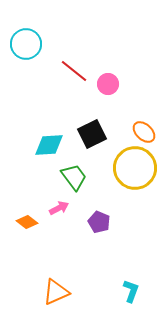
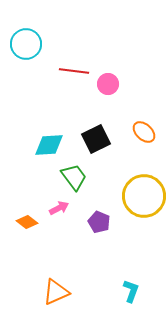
red line: rotated 32 degrees counterclockwise
black square: moved 4 px right, 5 px down
yellow circle: moved 9 px right, 28 px down
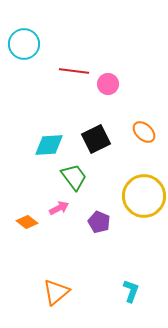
cyan circle: moved 2 px left
orange triangle: rotated 16 degrees counterclockwise
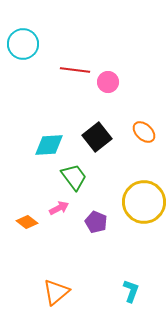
cyan circle: moved 1 px left
red line: moved 1 px right, 1 px up
pink circle: moved 2 px up
black square: moved 1 px right, 2 px up; rotated 12 degrees counterclockwise
yellow circle: moved 6 px down
purple pentagon: moved 3 px left
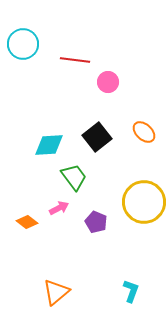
red line: moved 10 px up
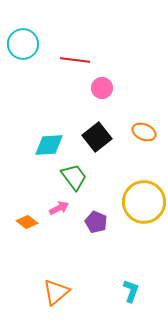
pink circle: moved 6 px left, 6 px down
orange ellipse: rotated 20 degrees counterclockwise
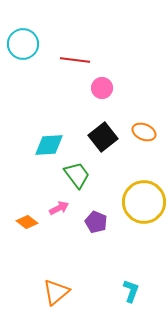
black square: moved 6 px right
green trapezoid: moved 3 px right, 2 px up
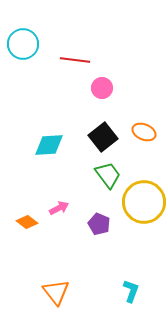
green trapezoid: moved 31 px right
purple pentagon: moved 3 px right, 2 px down
orange triangle: rotated 28 degrees counterclockwise
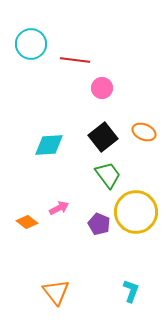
cyan circle: moved 8 px right
yellow circle: moved 8 px left, 10 px down
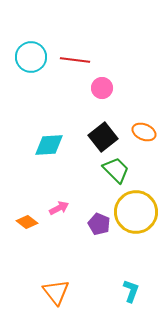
cyan circle: moved 13 px down
green trapezoid: moved 8 px right, 5 px up; rotated 8 degrees counterclockwise
